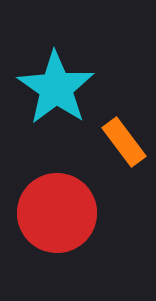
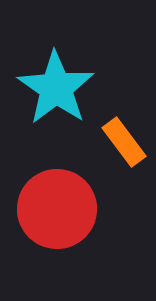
red circle: moved 4 px up
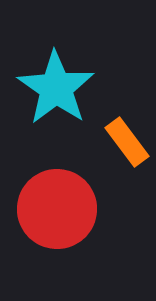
orange rectangle: moved 3 px right
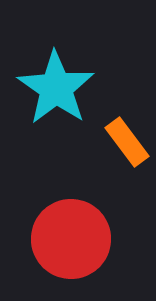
red circle: moved 14 px right, 30 px down
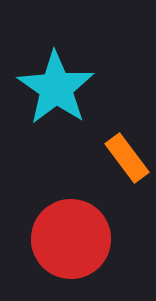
orange rectangle: moved 16 px down
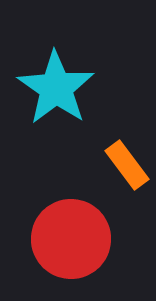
orange rectangle: moved 7 px down
